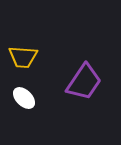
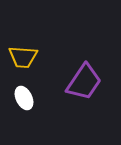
white ellipse: rotated 20 degrees clockwise
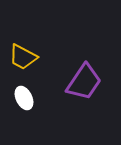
yellow trapezoid: rotated 24 degrees clockwise
